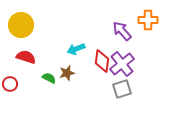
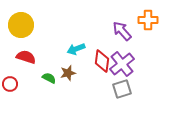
brown star: moved 1 px right
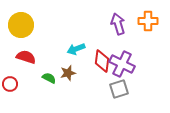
orange cross: moved 1 px down
purple arrow: moved 4 px left, 7 px up; rotated 25 degrees clockwise
purple cross: rotated 25 degrees counterclockwise
gray square: moved 3 px left
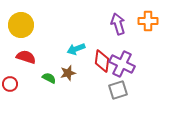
gray square: moved 1 px left, 1 px down
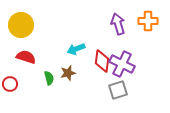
green semicircle: rotated 48 degrees clockwise
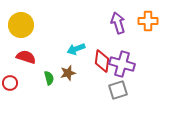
purple arrow: moved 1 px up
purple cross: rotated 10 degrees counterclockwise
red circle: moved 1 px up
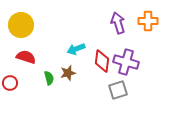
purple cross: moved 4 px right, 2 px up
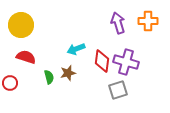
green semicircle: moved 1 px up
